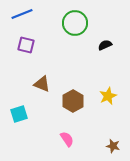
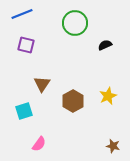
brown triangle: rotated 42 degrees clockwise
cyan square: moved 5 px right, 3 px up
pink semicircle: moved 28 px left, 5 px down; rotated 70 degrees clockwise
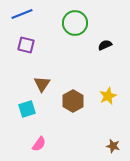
cyan square: moved 3 px right, 2 px up
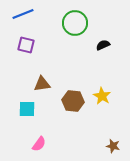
blue line: moved 1 px right
black semicircle: moved 2 px left
brown triangle: rotated 48 degrees clockwise
yellow star: moved 6 px left; rotated 18 degrees counterclockwise
brown hexagon: rotated 25 degrees counterclockwise
cyan square: rotated 18 degrees clockwise
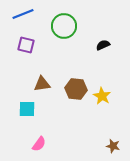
green circle: moved 11 px left, 3 px down
brown hexagon: moved 3 px right, 12 px up
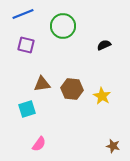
green circle: moved 1 px left
black semicircle: moved 1 px right
brown hexagon: moved 4 px left
cyan square: rotated 18 degrees counterclockwise
